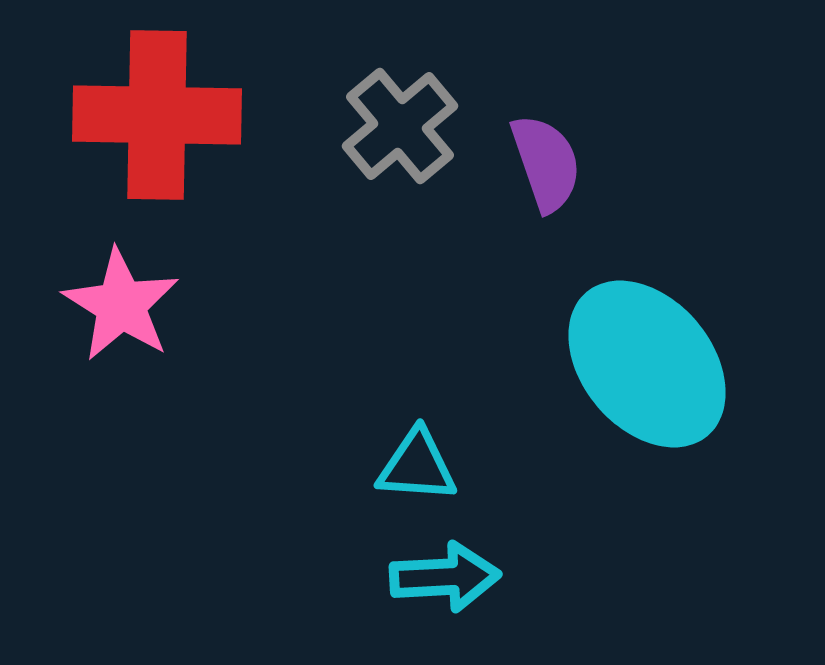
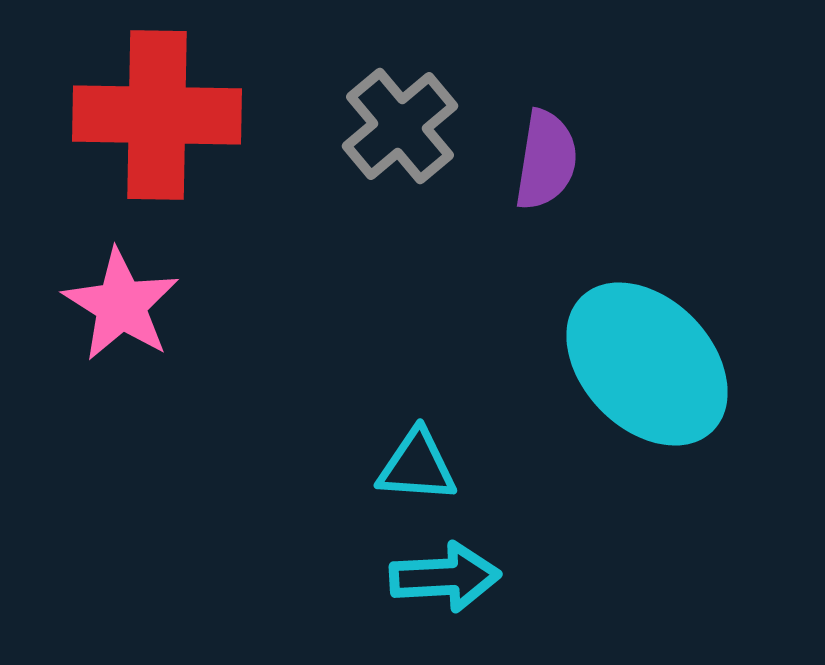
purple semicircle: moved 3 px up; rotated 28 degrees clockwise
cyan ellipse: rotated 4 degrees counterclockwise
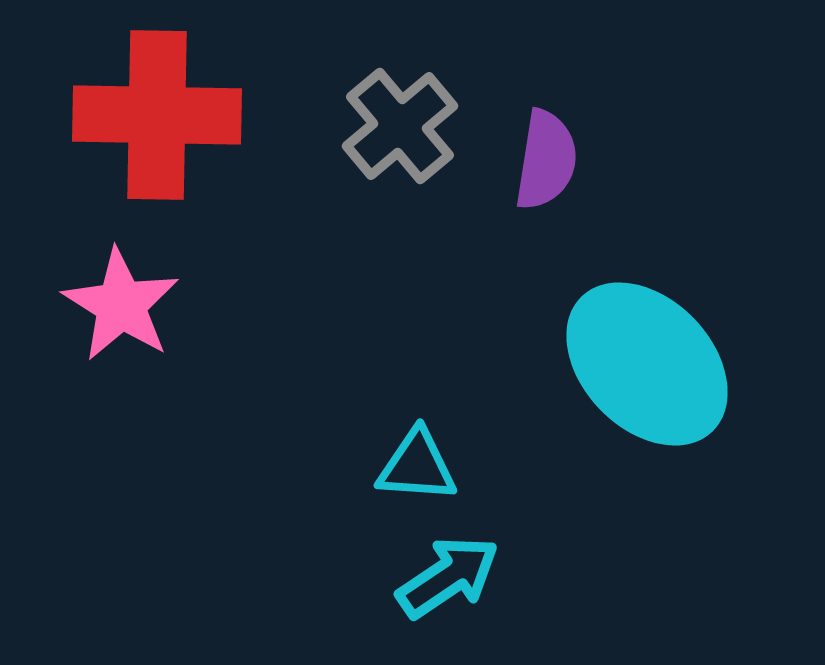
cyan arrow: moved 3 px right; rotated 31 degrees counterclockwise
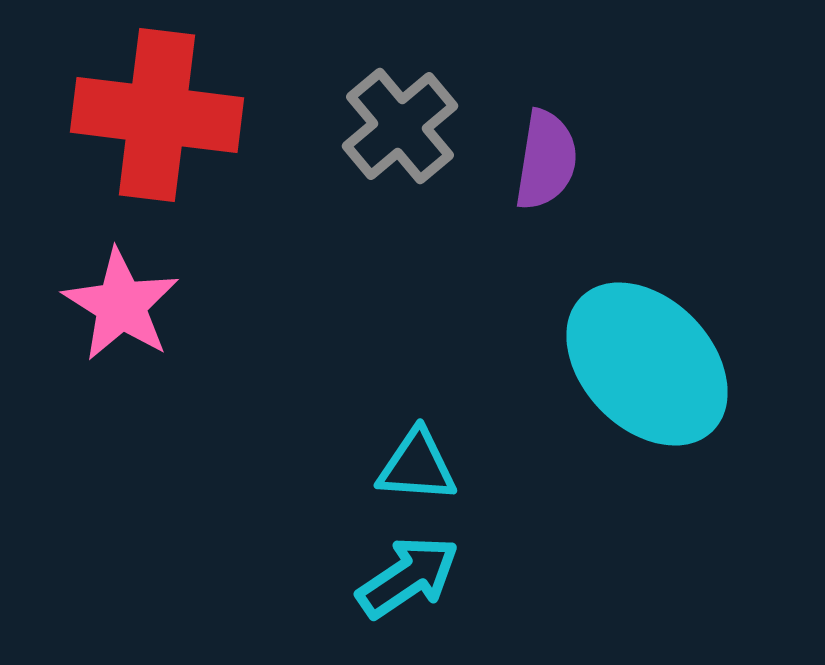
red cross: rotated 6 degrees clockwise
cyan arrow: moved 40 px left
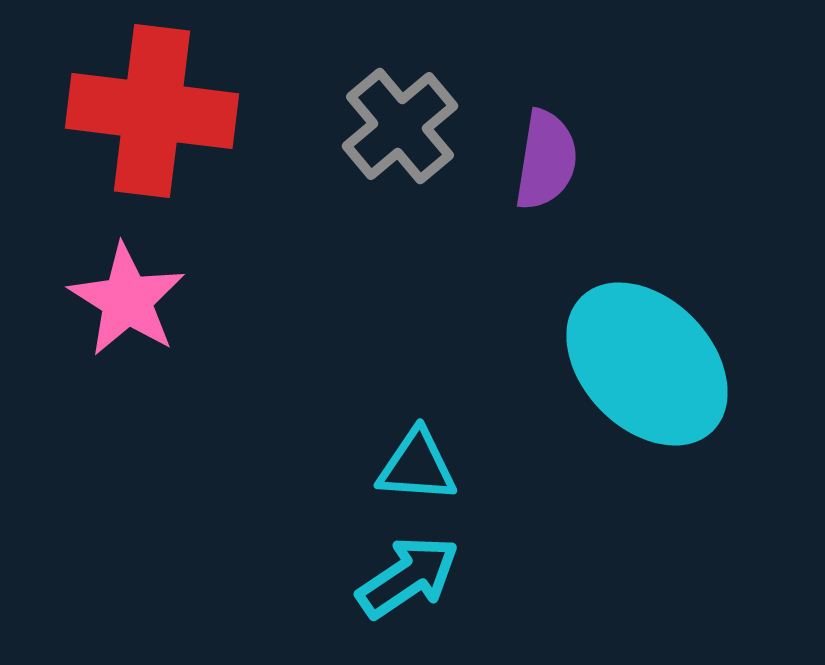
red cross: moved 5 px left, 4 px up
pink star: moved 6 px right, 5 px up
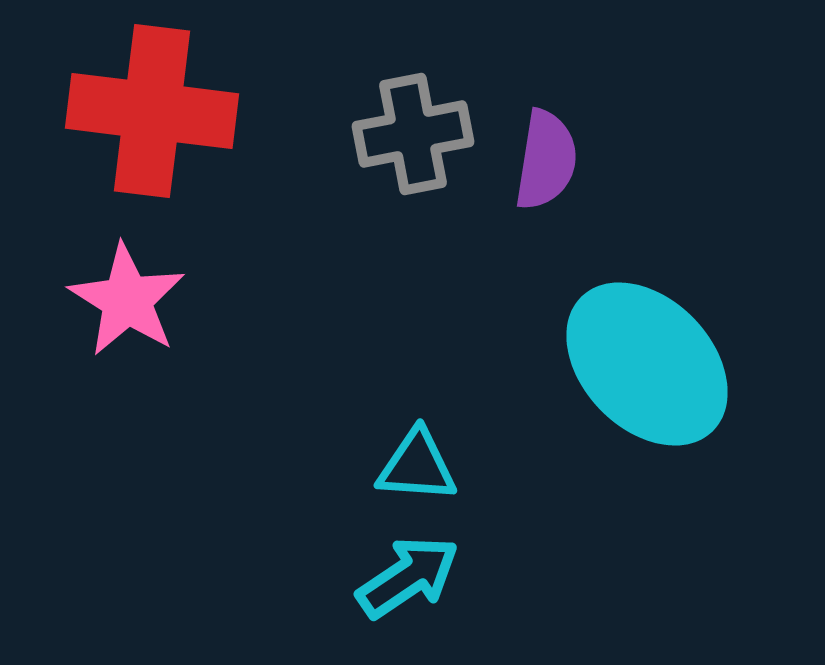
gray cross: moved 13 px right, 8 px down; rotated 29 degrees clockwise
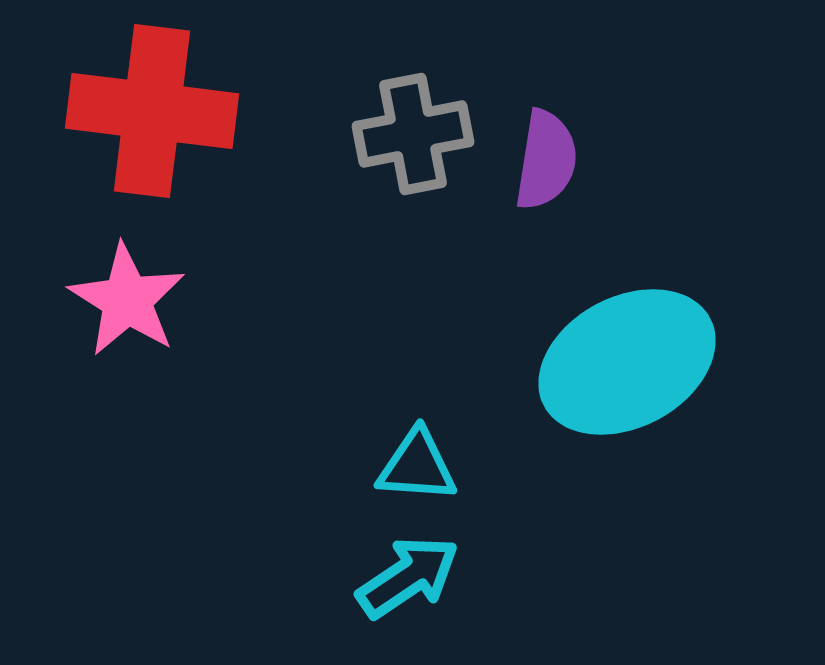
cyan ellipse: moved 20 px left, 2 px up; rotated 74 degrees counterclockwise
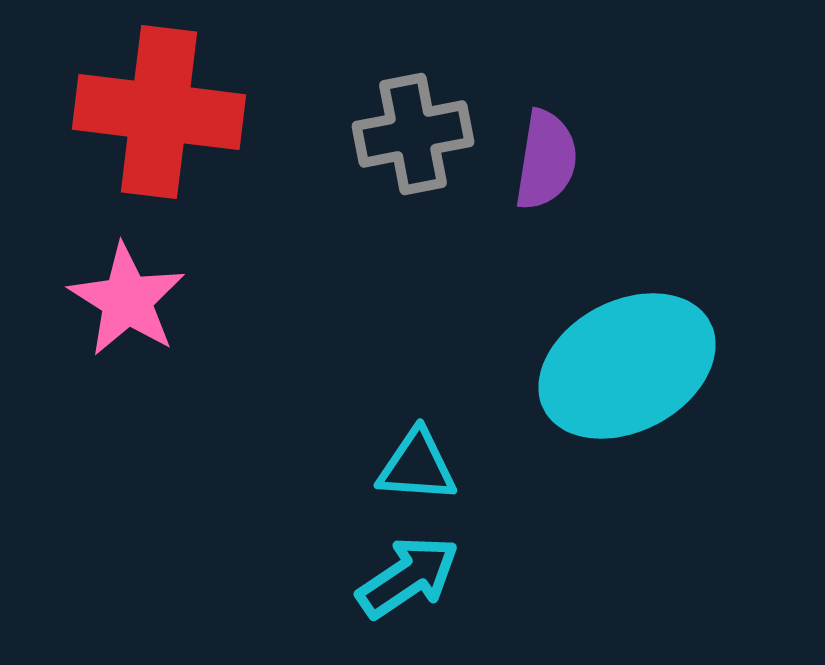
red cross: moved 7 px right, 1 px down
cyan ellipse: moved 4 px down
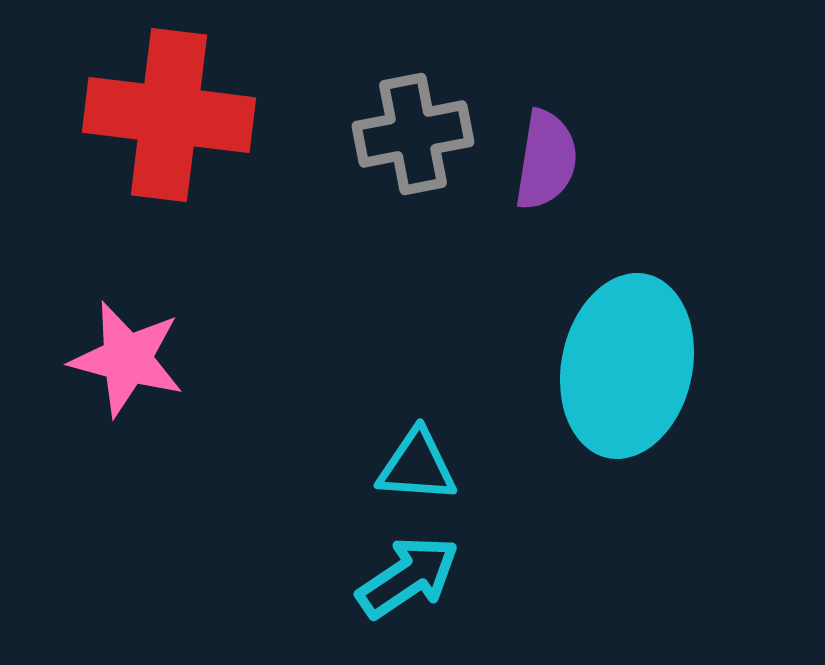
red cross: moved 10 px right, 3 px down
pink star: moved 59 px down; rotated 17 degrees counterclockwise
cyan ellipse: rotated 50 degrees counterclockwise
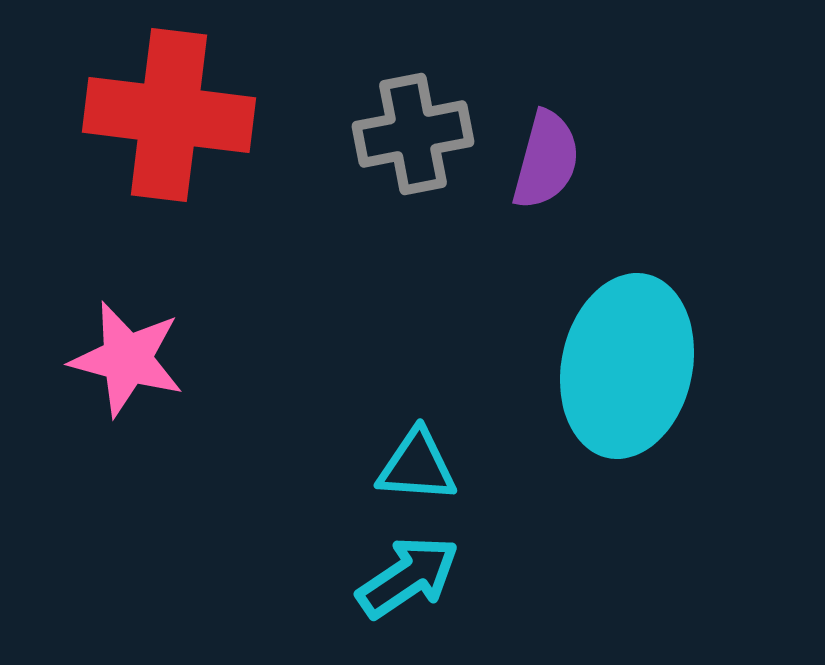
purple semicircle: rotated 6 degrees clockwise
